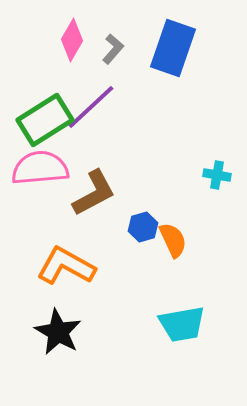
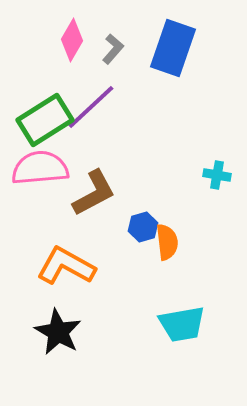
orange semicircle: moved 6 px left, 2 px down; rotated 18 degrees clockwise
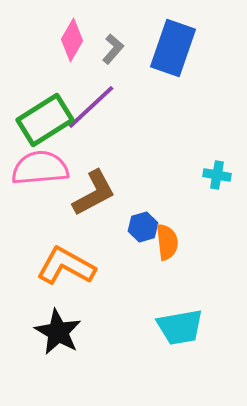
cyan trapezoid: moved 2 px left, 3 px down
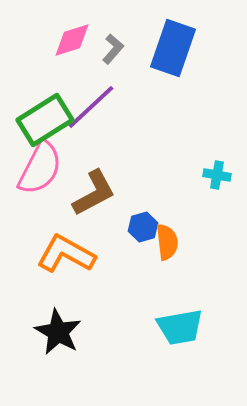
pink diamond: rotated 42 degrees clockwise
pink semicircle: rotated 122 degrees clockwise
orange L-shape: moved 12 px up
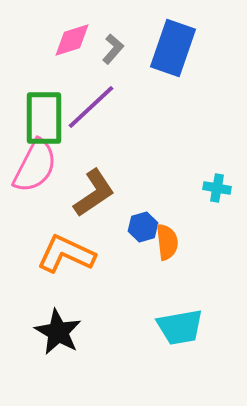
green rectangle: moved 1 px left, 2 px up; rotated 58 degrees counterclockwise
pink semicircle: moved 5 px left, 2 px up
cyan cross: moved 13 px down
brown L-shape: rotated 6 degrees counterclockwise
orange L-shape: rotated 4 degrees counterclockwise
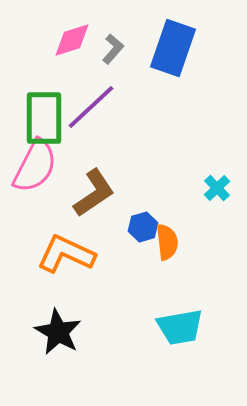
cyan cross: rotated 36 degrees clockwise
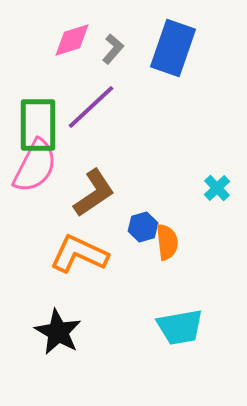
green rectangle: moved 6 px left, 7 px down
orange L-shape: moved 13 px right
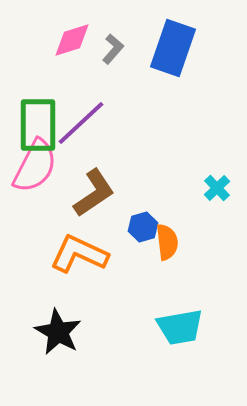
purple line: moved 10 px left, 16 px down
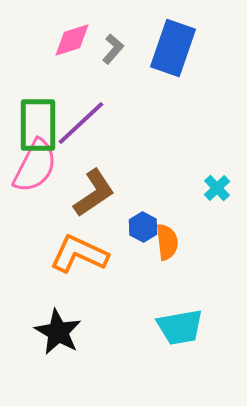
blue hexagon: rotated 16 degrees counterclockwise
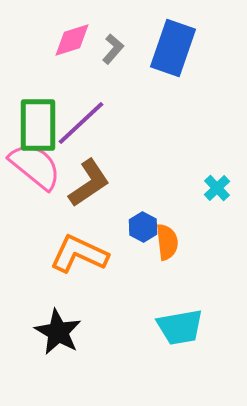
pink semicircle: rotated 78 degrees counterclockwise
brown L-shape: moved 5 px left, 10 px up
